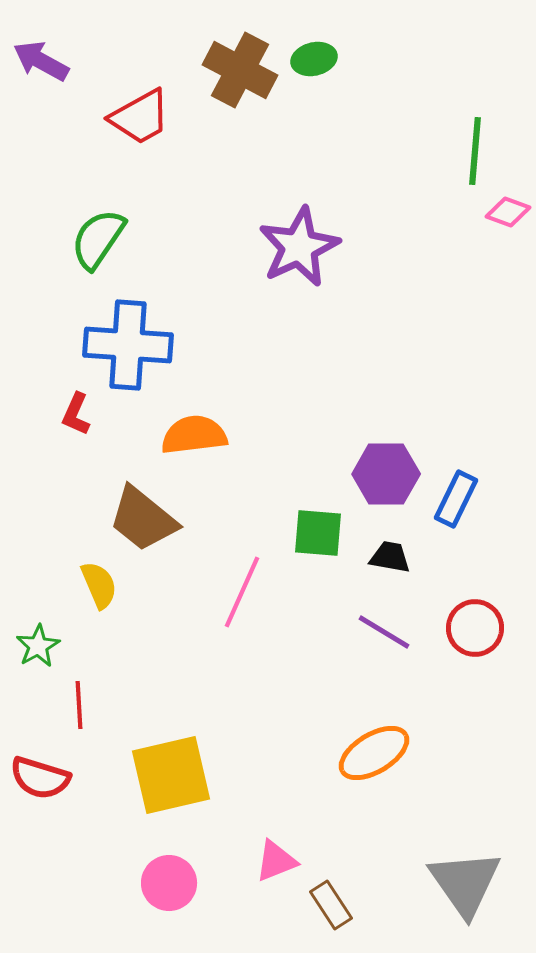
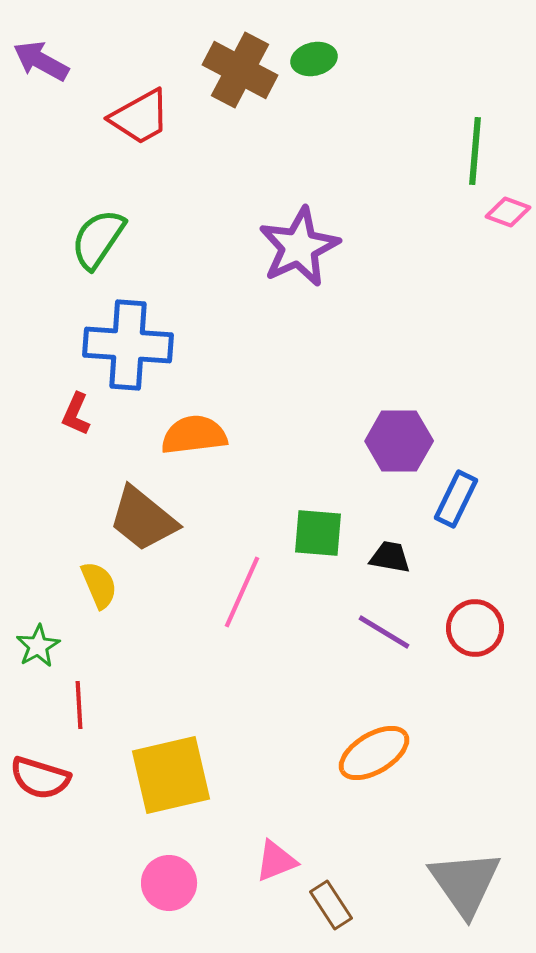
purple hexagon: moved 13 px right, 33 px up
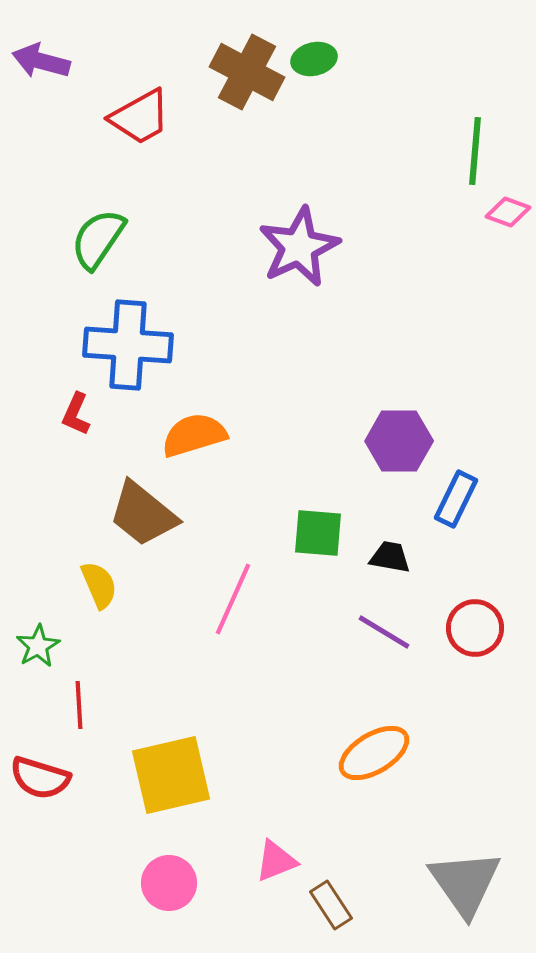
purple arrow: rotated 14 degrees counterclockwise
brown cross: moved 7 px right, 2 px down
orange semicircle: rotated 10 degrees counterclockwise
brown trapezoid: moved 5 px up
pink line: moved 9 px left, 7 px down
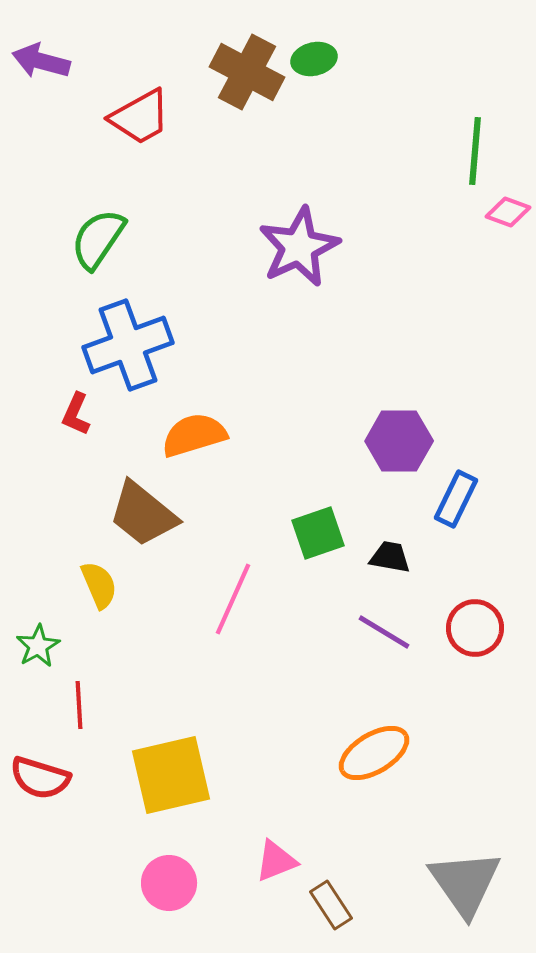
blue cross: rotated 24 degrees counterclockwise
green square: rotated 24 degrees counterclockwise
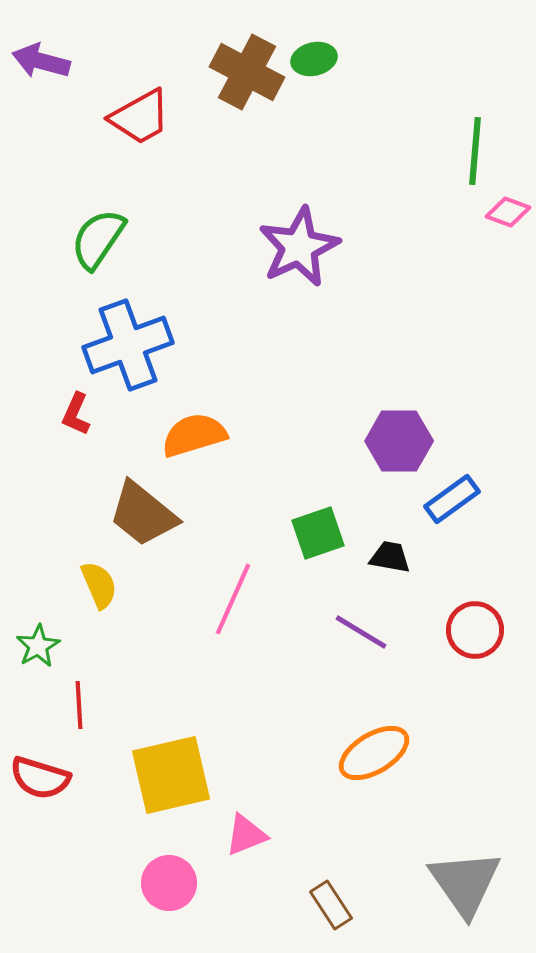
blue rectangle: moved 4 px left; rotated 28 degrees clockwise
red circle: moved 2 px down
purple line: moved 23 px left
pink triangle: moved 30 px left, 26 px up
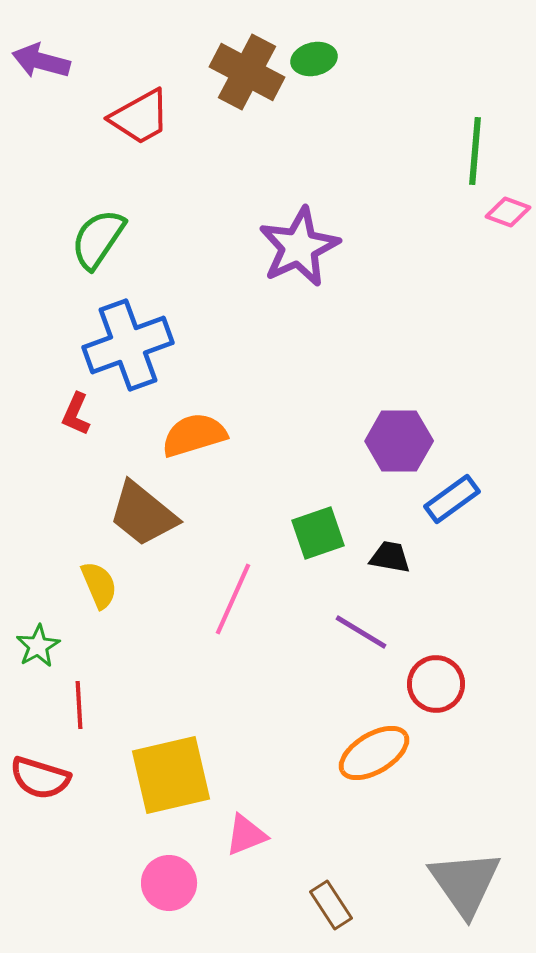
red circle: moved 39 px left, 54 px down
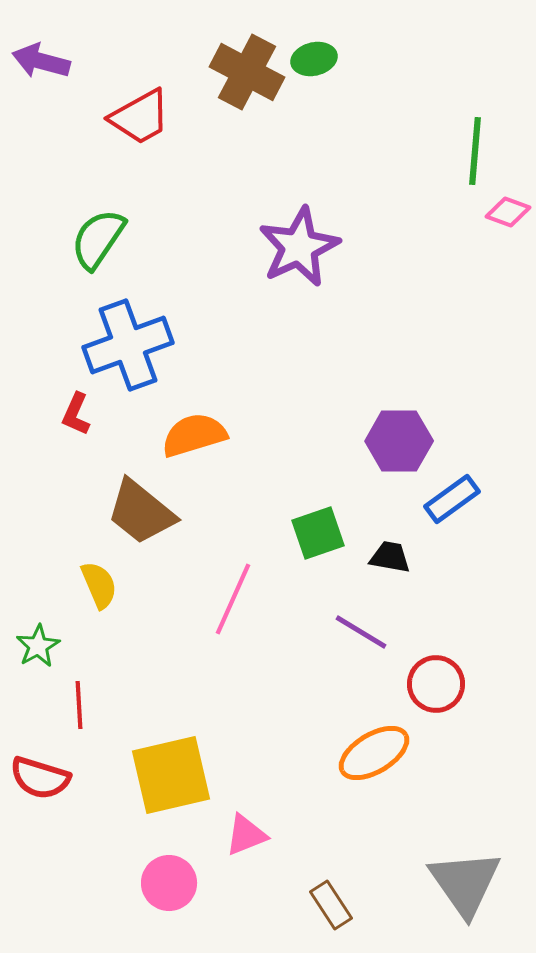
brown trapezoid: moved 2 px left, 2 px up
